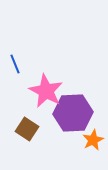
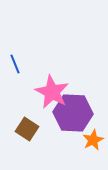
pink star: moved 6 px right, 1 px down
purple hexagon: rotated 6 degrees clockwise
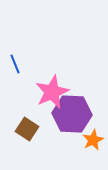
pink star: rotated 20 degrees clockwise
purple hexagon: moved 1 px left, 1 px down
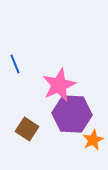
pink star: moved 7 px right, 7 px up
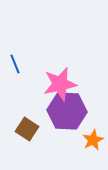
pink star: moved 1 px right, 1 px up; rotated 12 degrees clockwise
purple hexagon: moved 5 px left, 3 px up
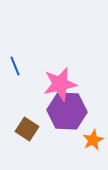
blue line: moved 2 px down
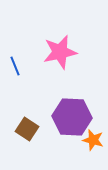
pink star: moved 32 px up
purple hexagon: moved 5 px right, 6 px down
orange star: rotated 30 degrees counterclockwise
